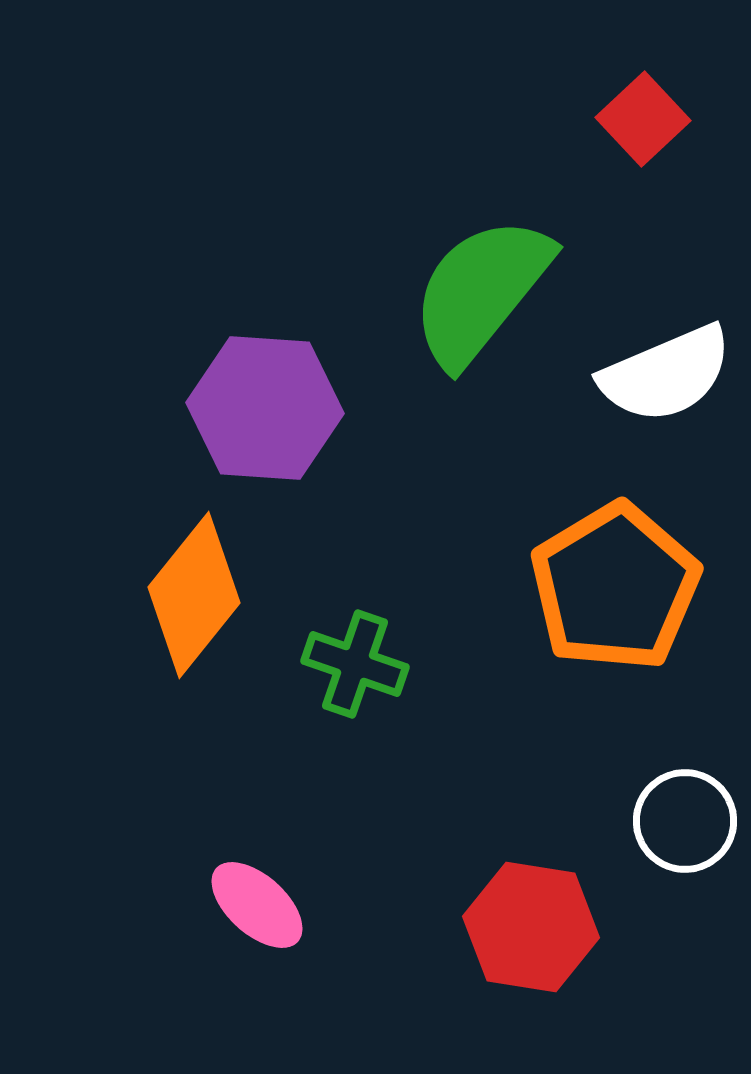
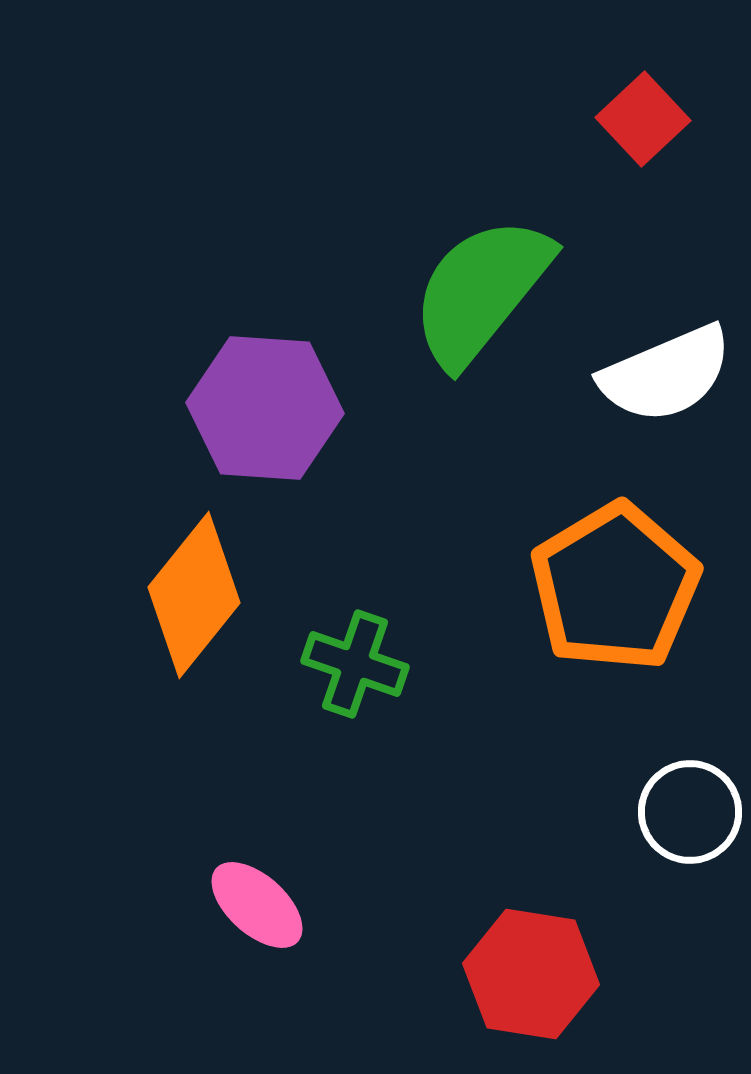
white circle: moved 5 px right, 9 px up
red hexagon: moved 47 px down
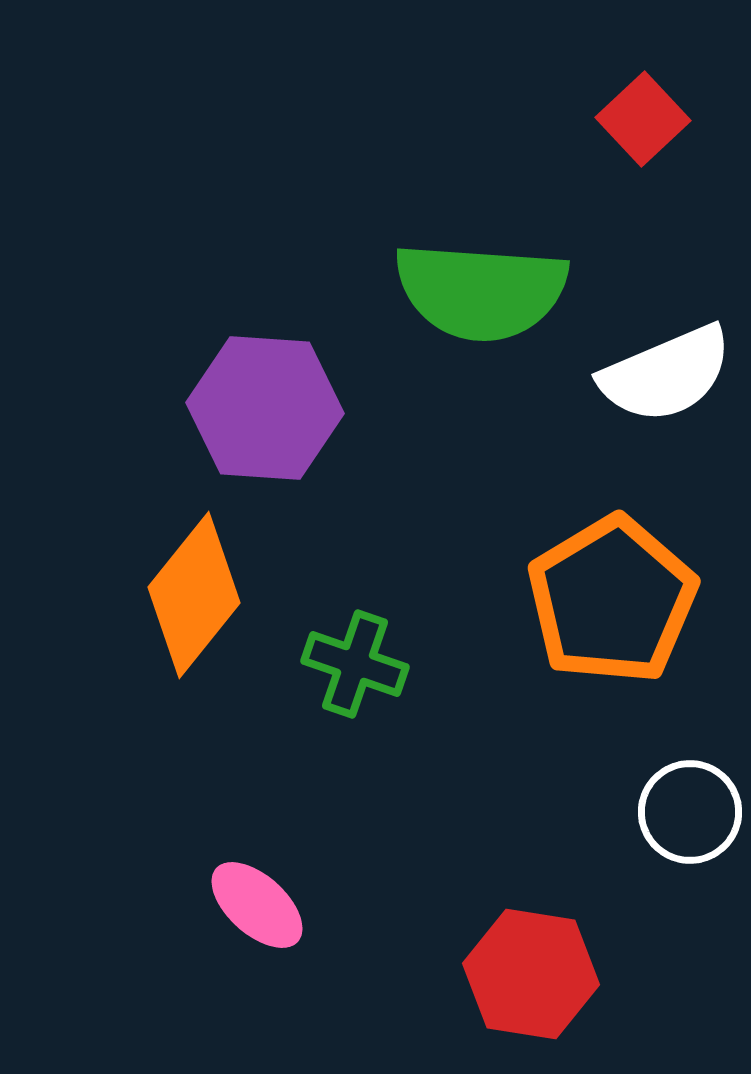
green semicircle: rotated 125 degrees counterclockwise
orange pentagon: moved 3 px left, 13 px down
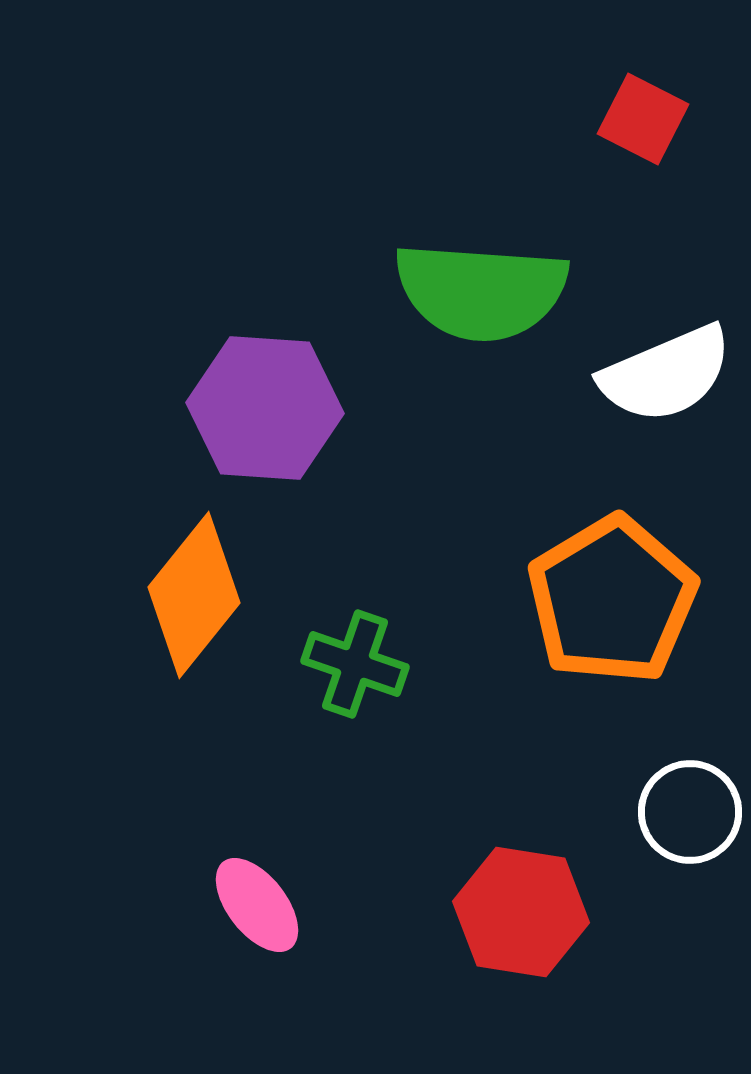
red square: rotated 20 degrees counterclockwise
pink ellipse: rotated 10 degrees clockwise
red hexagon: moved 10 px left, 62 px up
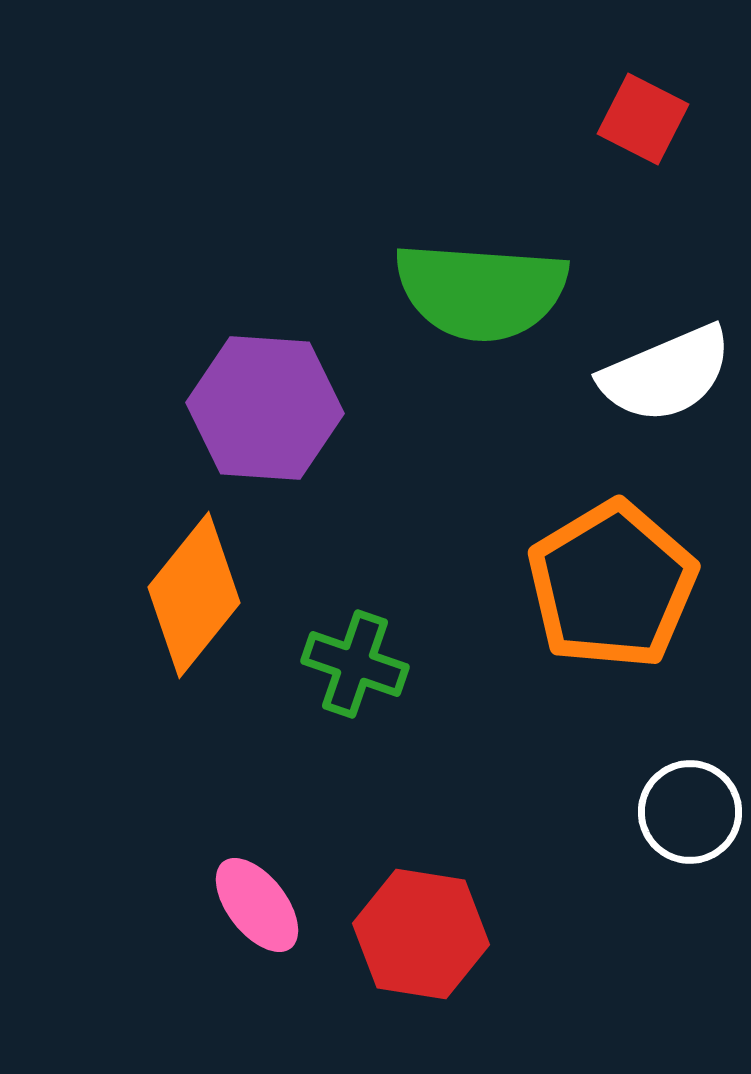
orange pentagon: moved 15 px up
red hexagon: moved 100 px left, 22 px down
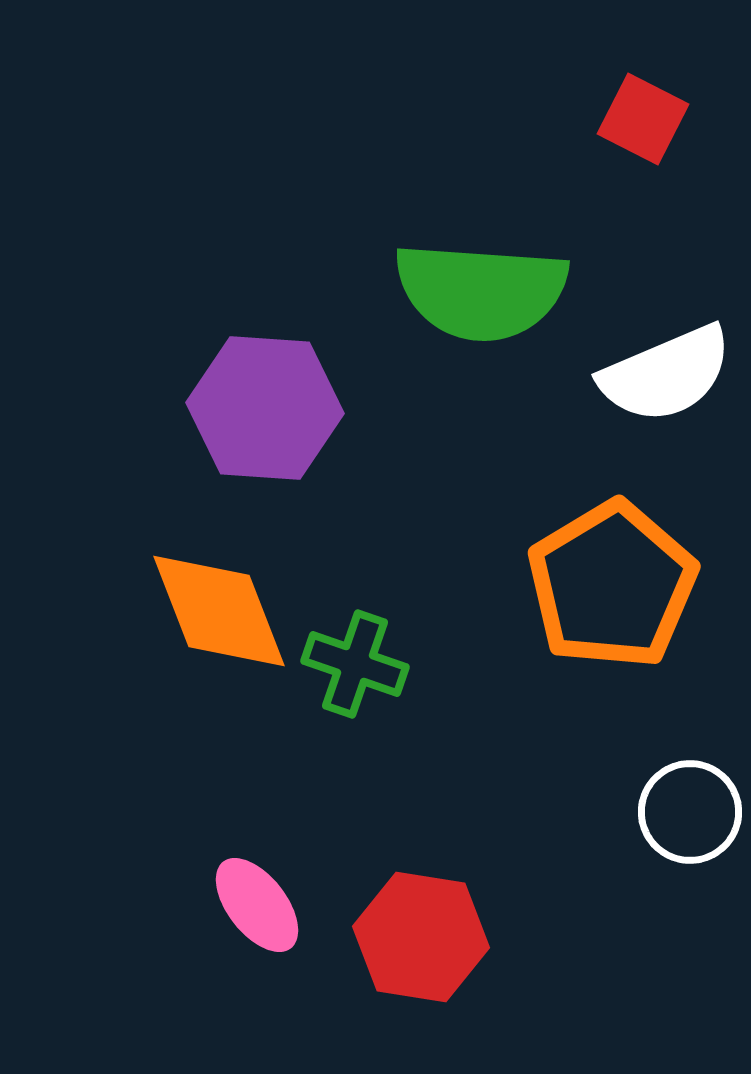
orange diamond: moved 25 px right, 16 px down; rotated 60 degrees counterclockwise
red hexagon: moved 3 px down
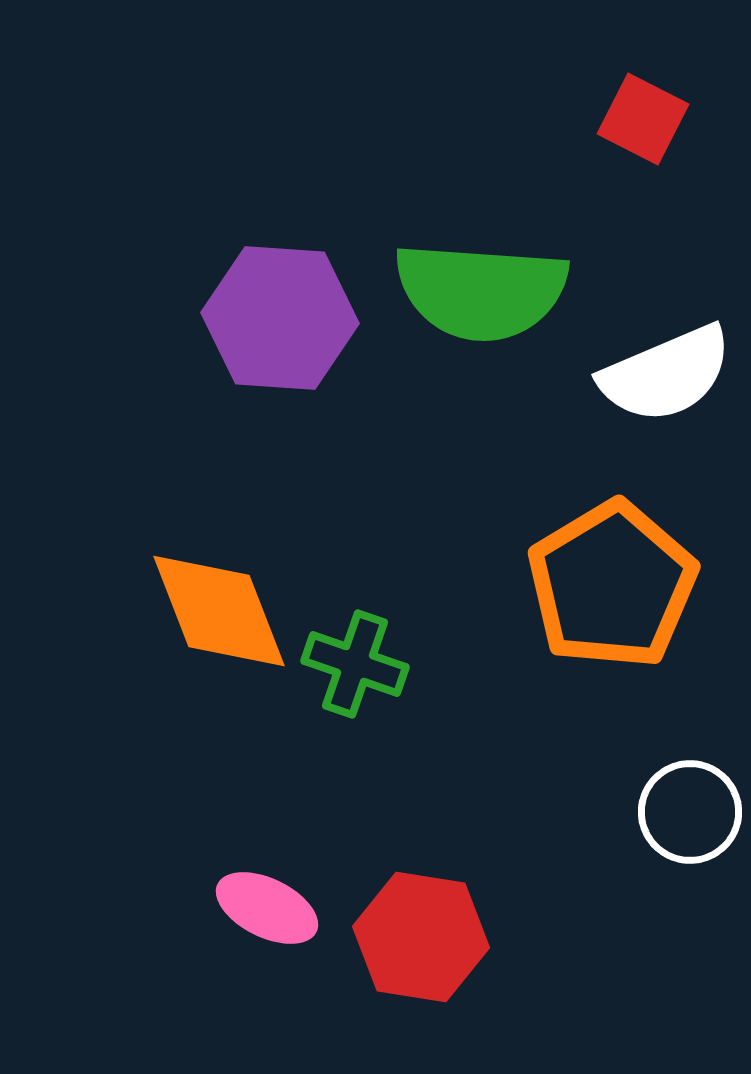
purple hexagon: moved 15 px right, 90 px up
pink ellipse: moved 10 px right, 3 px down; rotated 26 degrees counterclockwise
